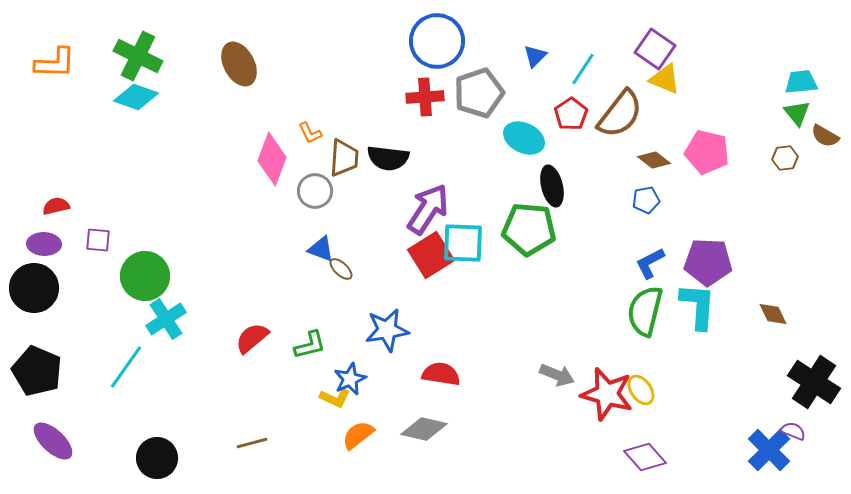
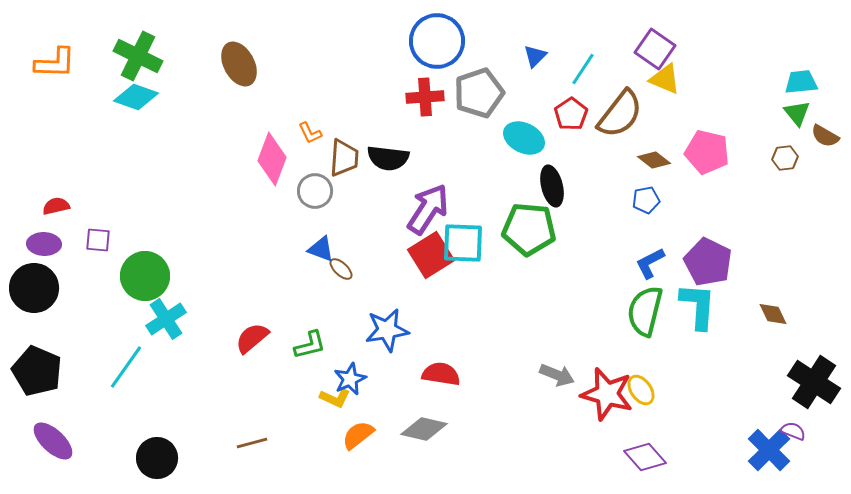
purple pentagon at (708, 262): rotated 24 degrees clockwise
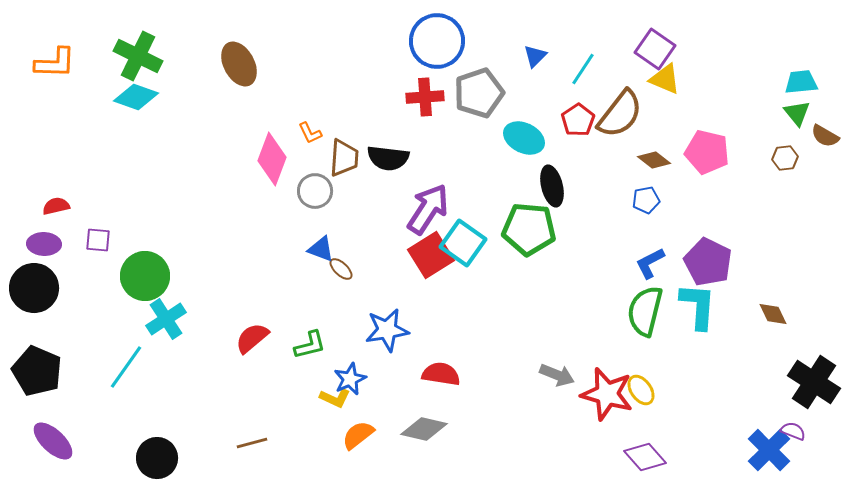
red pentagon at (571, 114): moved 7 px right, 6 px down
cyan square at (463, 243): rotated 33 degrees clockwise
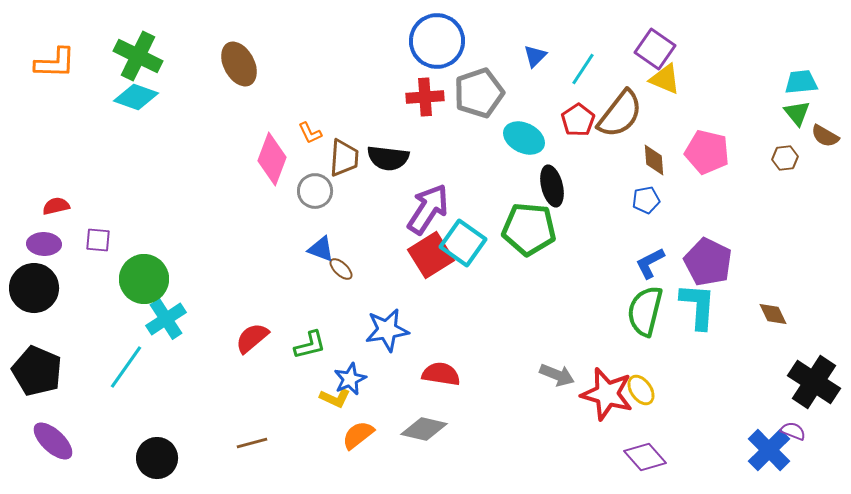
brown diamond at (654, 160): rotated 48 degrees clockwise
green circle at (145, 276): moved 1 px left, 3 px down
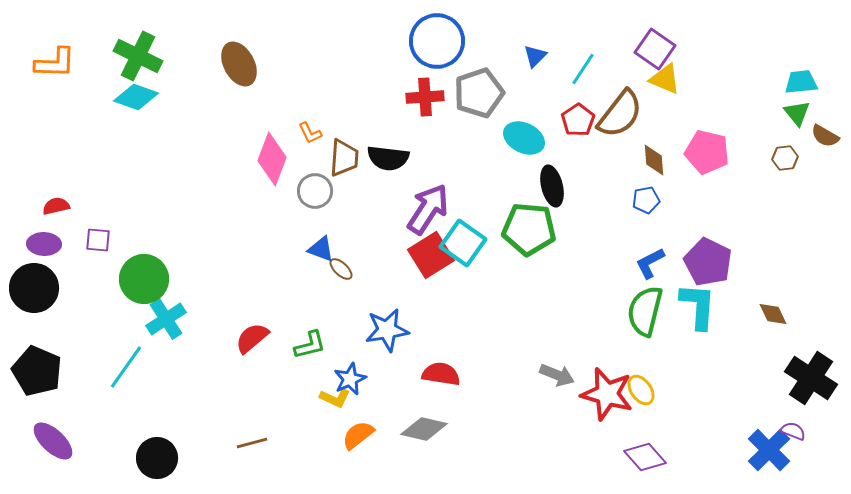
black cross at (814, 382): moved 3 px left, 4 px up
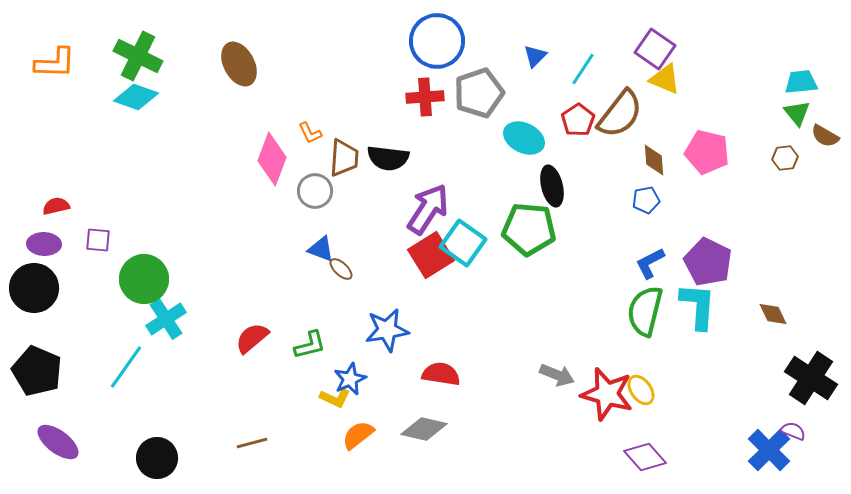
purple ellipse at (53, 441): moved 5 px right, 1 px down; rotated 6 degrees counterclockwise
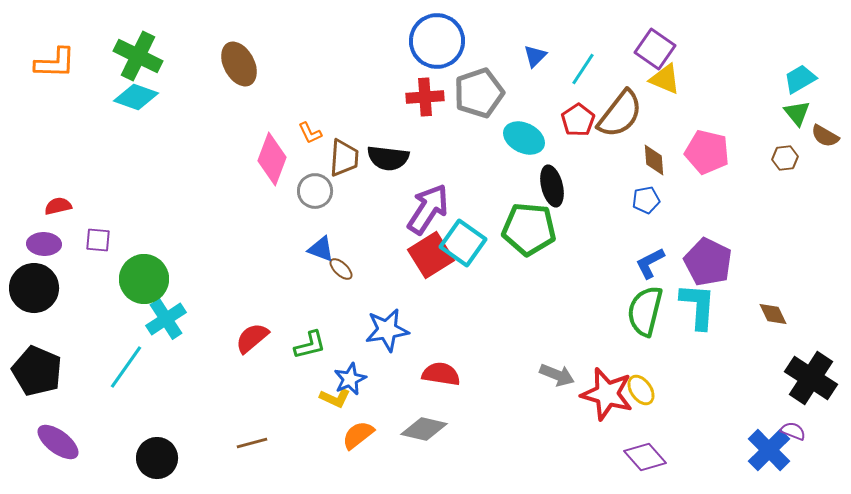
cyan trapezoid at (801, 82): moved 1 px left, 3 px up; rotated 24 degrees counterclockwise
red semicircle at (56, 206): moved 2 px right
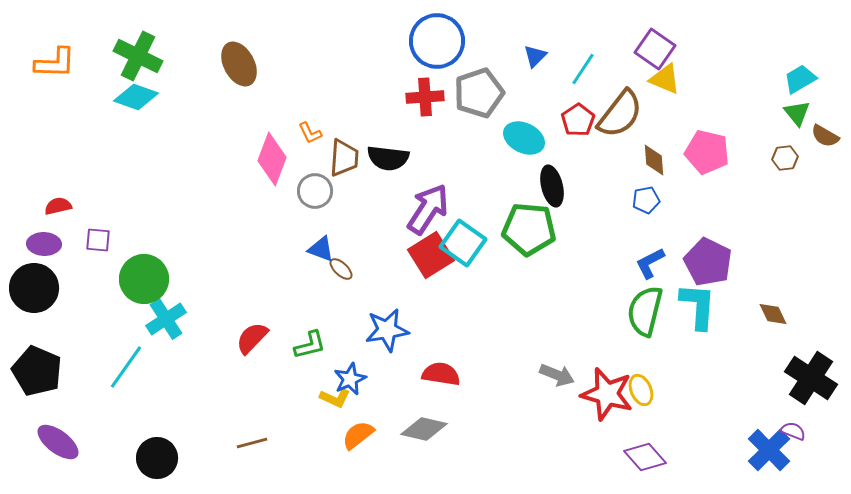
red semicircle at (252, 338): rotated 6 degrees counterclockwise
yellow ellipse at (641, 390): rotated 12 degrees clockwise
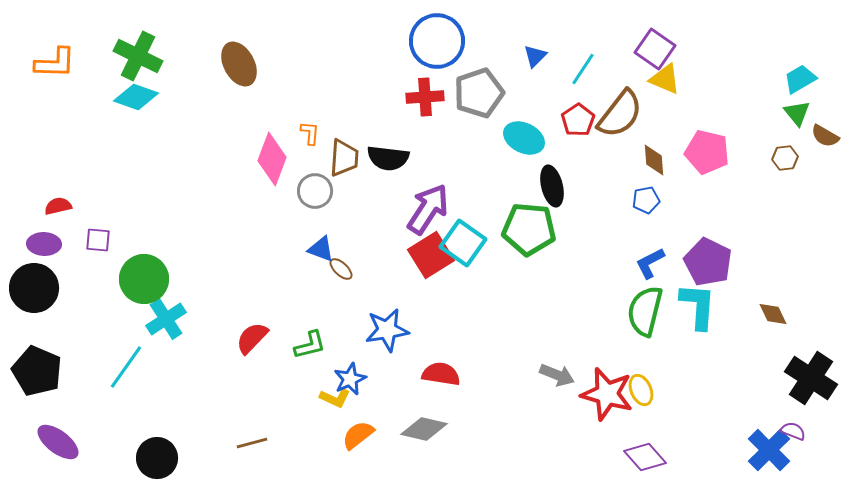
orange L-shape at (310, 133): rotated 150 degrees counterclockwise
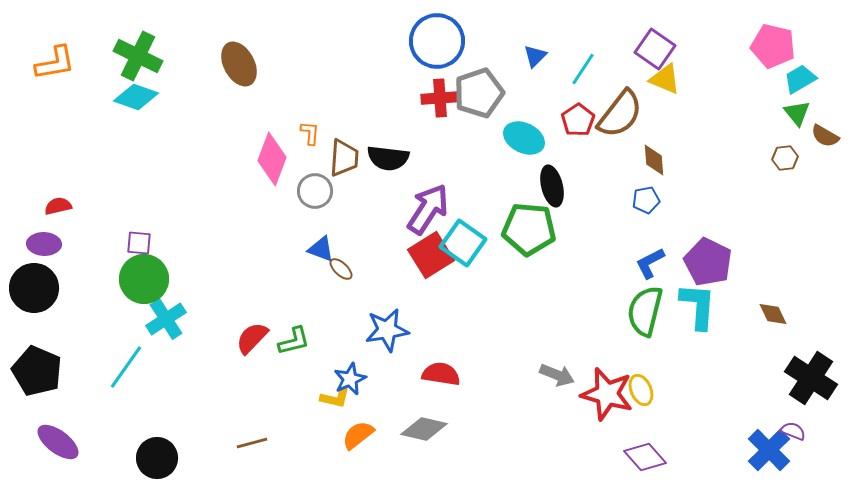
orange L-shape at (55, 63): rotated 12 degrees counterclockwise
red cross at (425, 97): moved 15 px right, 1 px down
pink pentagon at (707, 152): moved 66 px right, 106 px up
purple square at (98, 240): moved 41 px right, 3 px down
green L-shape at (310, 345): moved 16 px left, 4 px up
yellow L-shape at (335, 398): rotated 12 degrees counterclockwise
